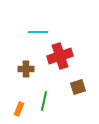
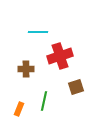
brown square: moved 2 px left
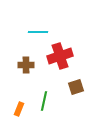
brown cross: moved 4 px up
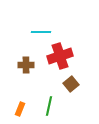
cyan line: moved 3 px right
brown square: moved 5 px left, 3 px up; rotated 21 degrees counterclockwise
green line: moved 5 px right, 5 px down
orange rectangle: moved 1 px right
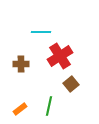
red cross: rotated 15 degrees counterclockwise
brown cross: moved 5 px left, 1 px up
orange rectangle: rotated 32 degrees clockwise
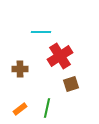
brown cross: moved 1 px left, 5 px down
brown square: rotated 21 degrees clockwise
green line: moved 2 px left, 2 px down
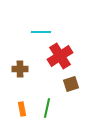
orange rectangle: moved 2 px right; rotated 64 degrees counterclockwise
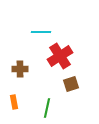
orange rectangle: moved 8 px left, 7 px up
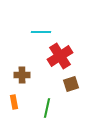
brown cross: moved 2 px right, 6 px down
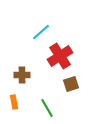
cyan line: rotated 42 degrees counterclockwise
green line: rotated 42 degrees counterclockwise
